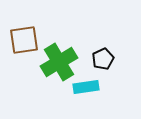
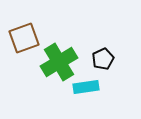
brown square: moved 2 px up; rotated 12 degrees counterclockwise
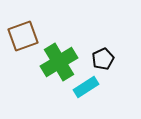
brown square: moved 1 px left, 2 px up
cyan rectangle: rotated 25 degrees counterclockwise
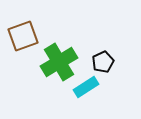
black pentagon: moved 3 px down
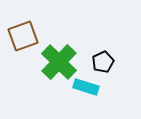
green cross: rotated 15 degrees counterclockwise
cyan rectangle: rotated 50 degrees clockwise
